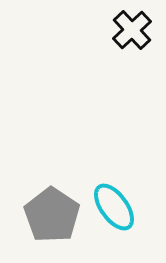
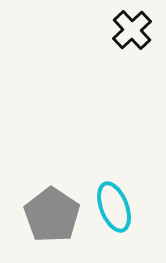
cyan ellipse: rotated 15 degrees clockwise
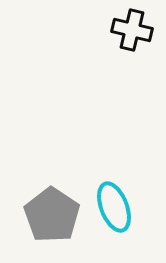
black cross: rotated 33 degrees counterclockwise
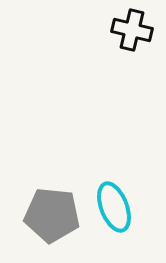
gray pentagon: rotated 28 degrees counterclockwise
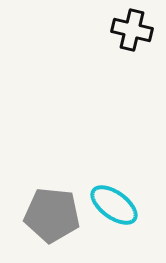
cyan ellipse: moved 2 px up; rotated 33 degrees counterclockwise
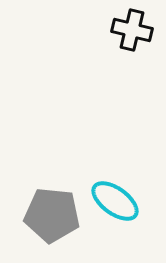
cyan ellipse: moved 1 px right, 4 px up
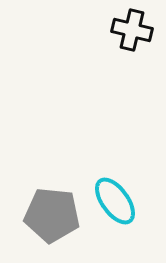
cyan ellipse: rotated 18 degrees clockwise
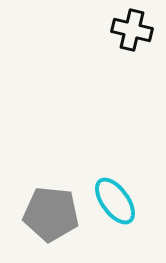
gray pentagon: moved 1 px left, 1 px up
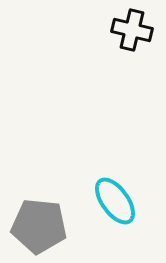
gray pentagon: moved 12 px left, 12 px down
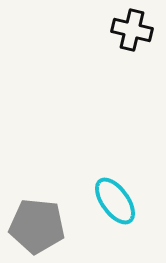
gray pentagon: moved 2 px left
